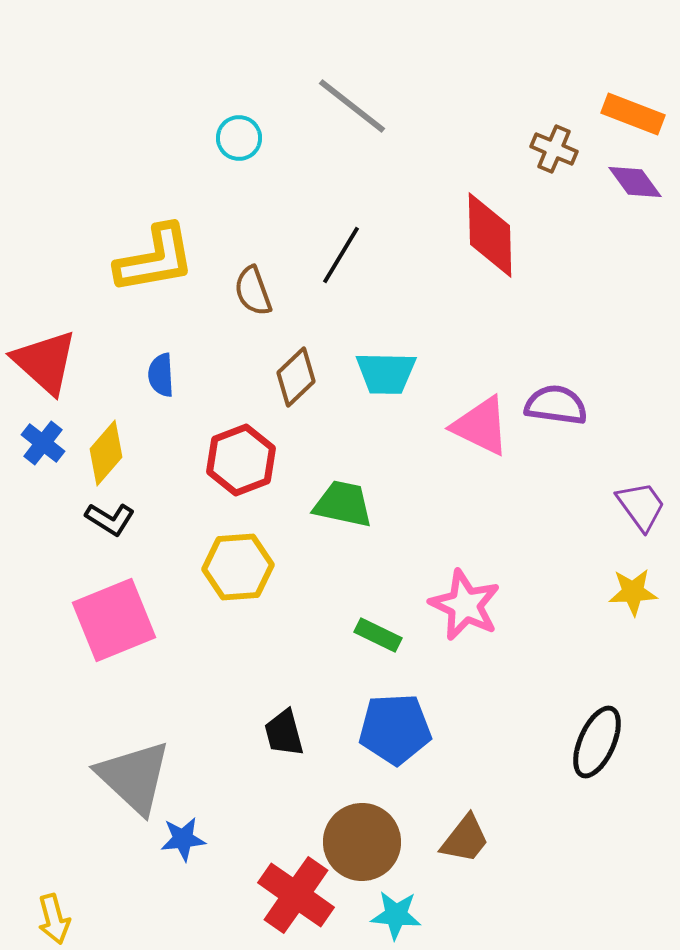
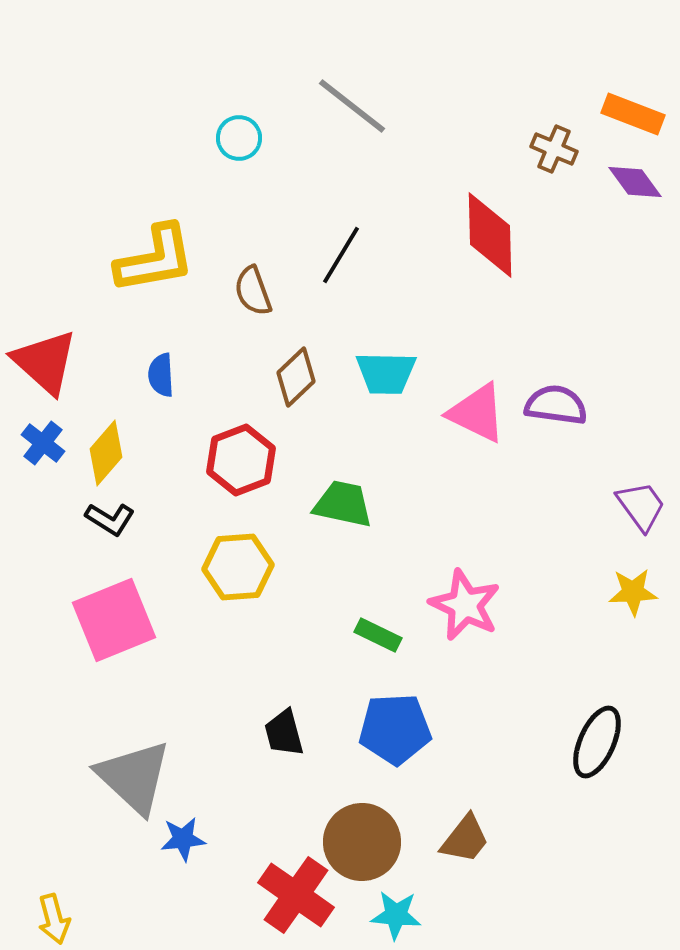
pink triangle: moved 4 px left, 13 px up
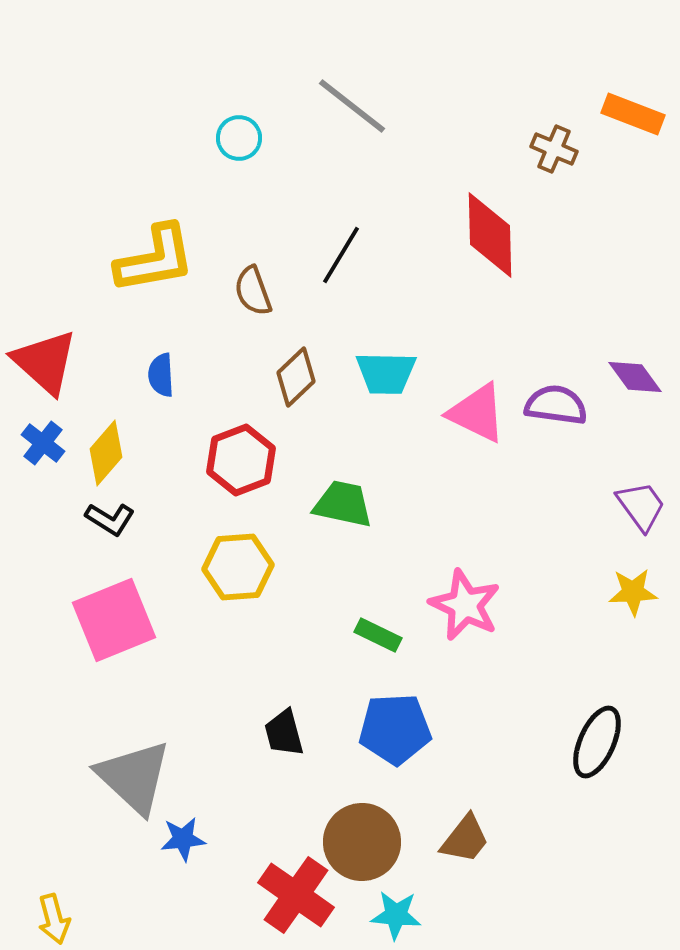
purple diamond: moved 195 px down
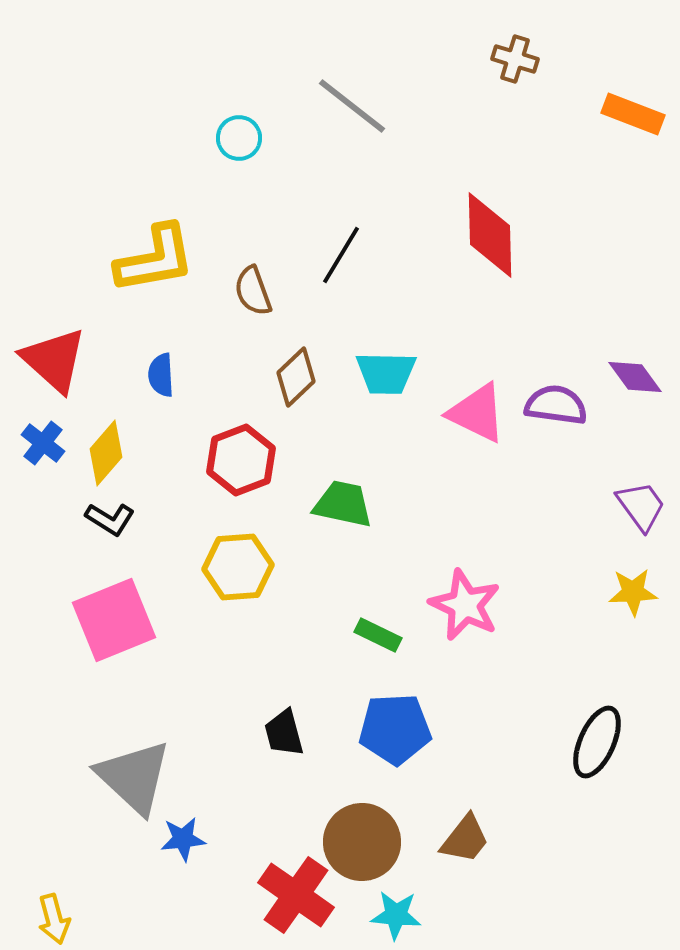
brown cross: moved 39 px left, 90 px up; rotated 6 degrees counterclockwise
red triangle: moved 9 px right, 2 px up
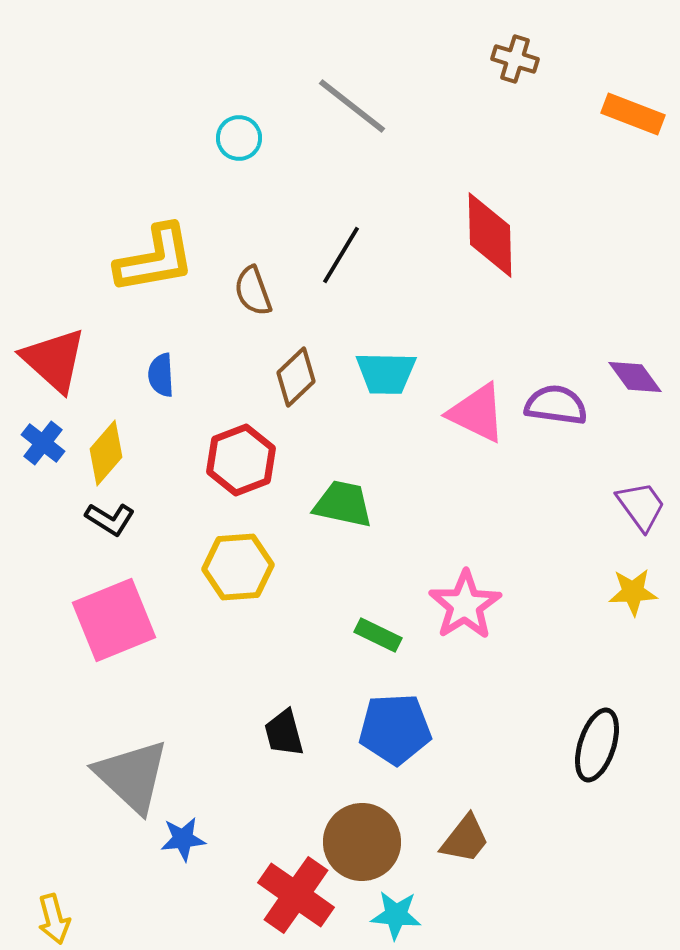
pink star: rotated 14 degrees clockwise
black ellipse: moved 3 px down; rotated 6 degrees counterclockwise
gray triangle: moved 2 px left, 1 px up
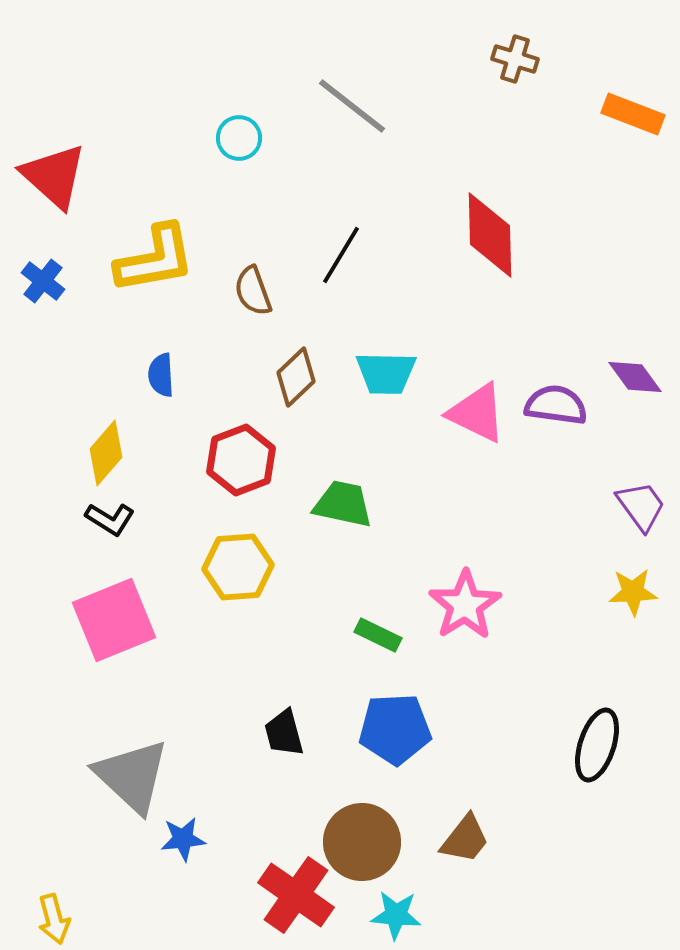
red triangle: moved 184 px up
blue cross: moved 162 px up
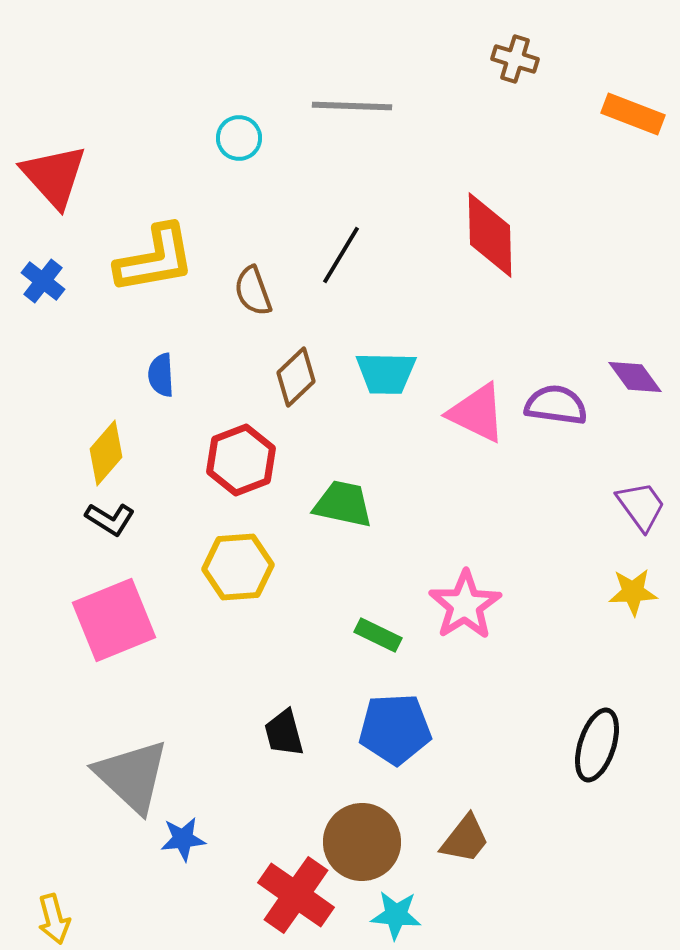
gray line: rotated 36 degrees counterclockwise
red triangle: rotated 6 degrees clockwise
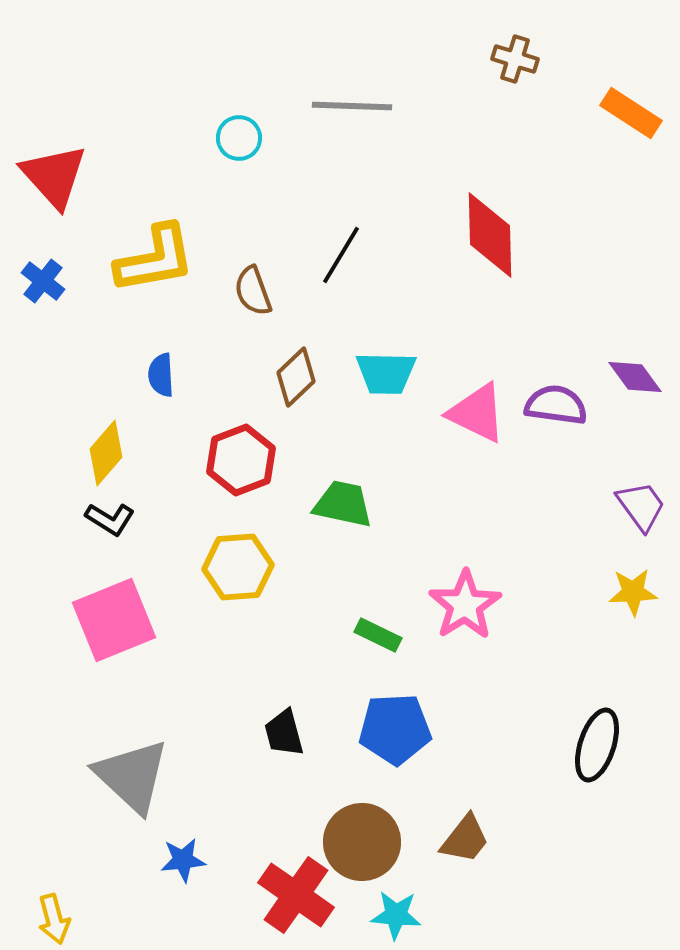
orange rectangle: moved 2 px left, 1 px up; rotated 12 degrees clockwise
blue star: moved 21 px down
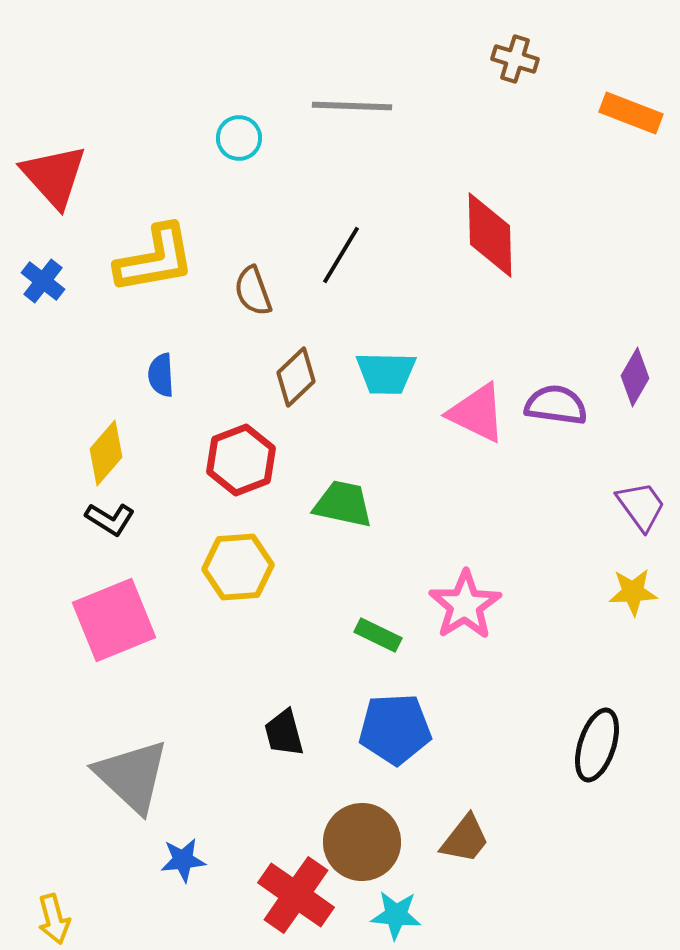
orange rectangle: rotated 12 degrees counterclockwise
purple diamond: rotated 66 degrees clockwise
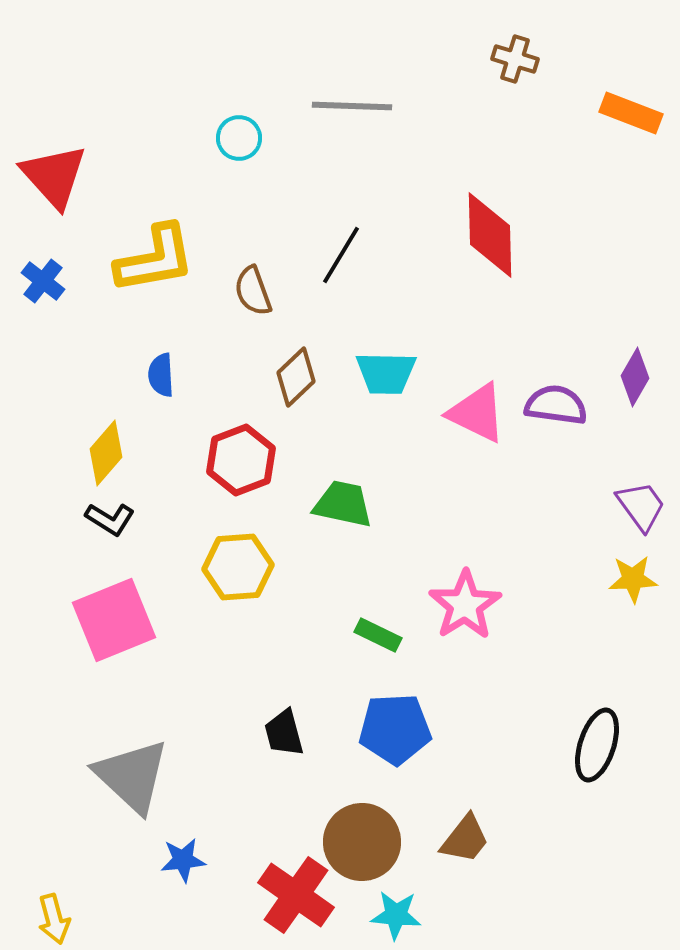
yellow star: moved 13 px up
